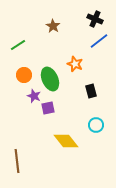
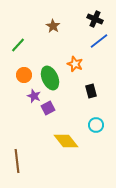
green line: rotated 14 degrees counterclockwise
green ellipse: moved 1 px up
purple square: rotated 16 degrees counterclockwise
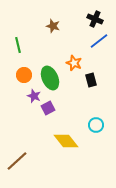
brown star: rotated 16 degrees counterclockwise
green line: rotated 56 degrees counterclockwise
orange star: moved 1 px left, 1 px up
black rectangle: moved 11 px up
brown line: rotated 55 degrees clockwise
